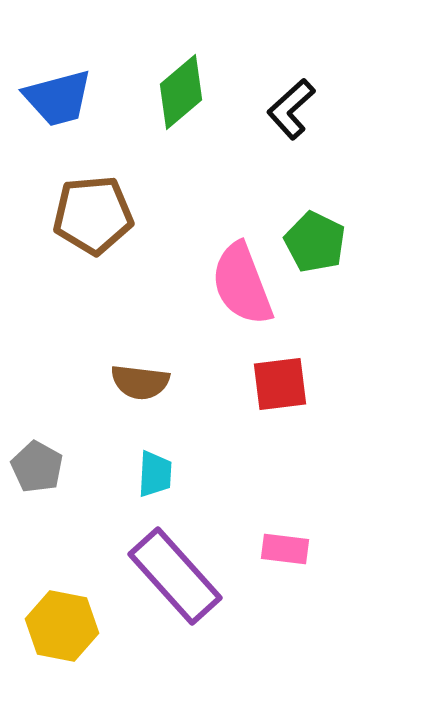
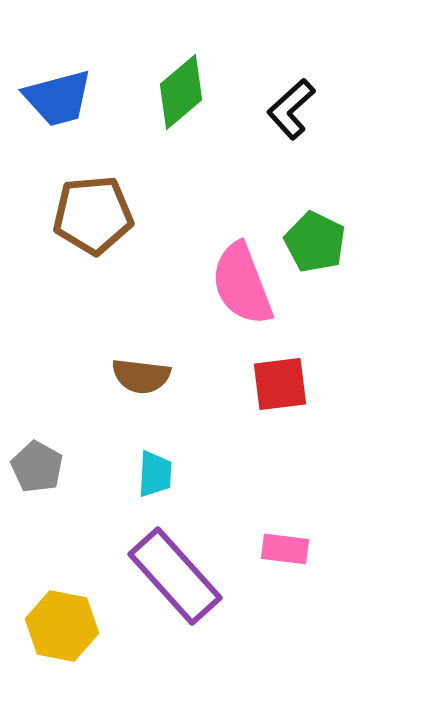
brown semicircle: moved 1 px right, 6 px up
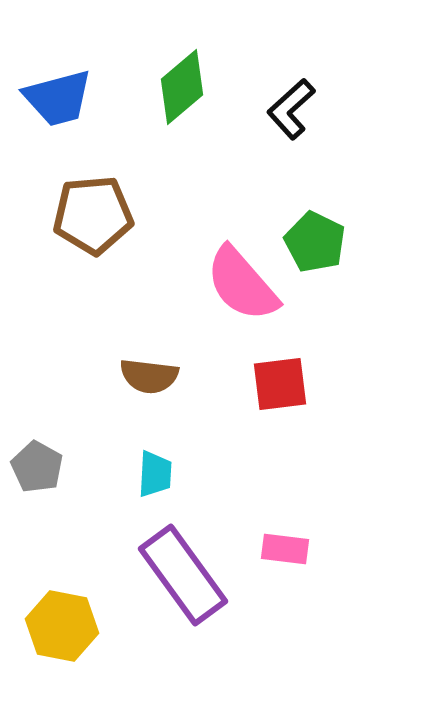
green diamond: moved 1 px right, 5 px up
pink semicircle: rotated 20 degrees counterclockwise
brown semicircle: moved 8 px right
purple rectangle: moved 8 px right, 1 px up; rotated 6 degrees clockwise
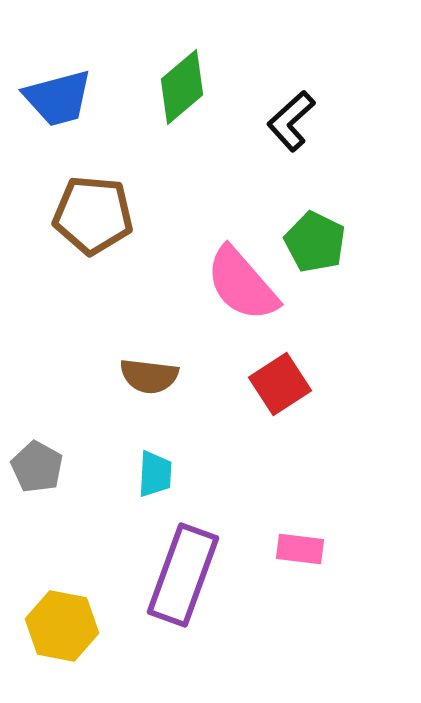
black L-shape: moved 12 px down
brown pentagon: rotated 10 degrees clockwise
red square: rotated 26 degrees counterclockwise
pink rectangle: moved 15 px right
purple rectangle: rotated 56 degrees clockwise
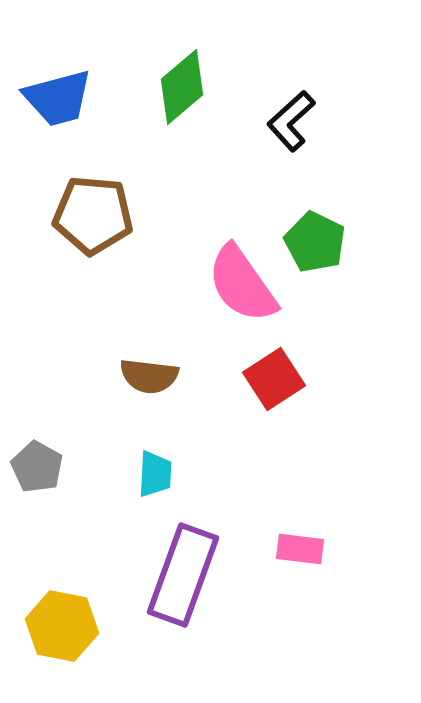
pink semicircle: rotated 6 degrees clockwise
red square: moved 6 px left, 5 px up
